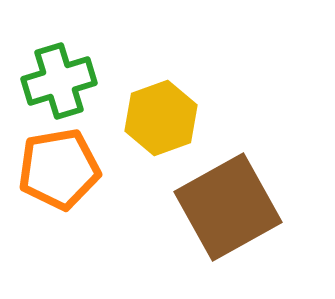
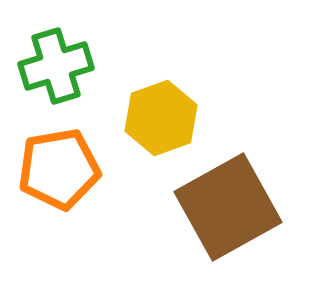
green cross: moved 3 px left, 15 px up
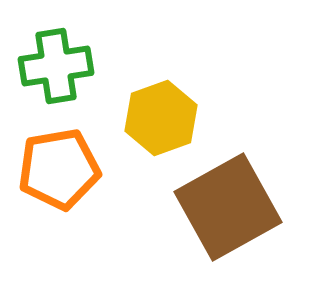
green cross: rotated 8 degrees clockwise
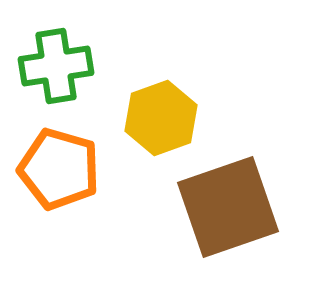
orange pentagon: rotated 26 degrees clockwise
brown square: rotated 10 degrees clockwise
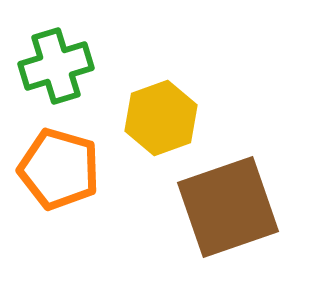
green cross: rotated 8 degrees counterclockwise
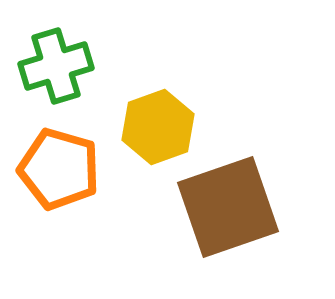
yellow hexagon: moved 3 px left, 9 px down
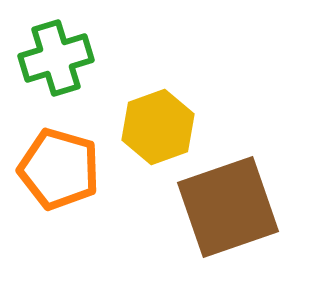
green cross: moved 8 px up
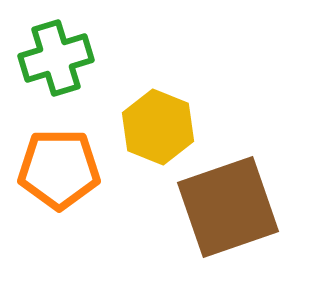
yellow hexagon: rotated 18 degrees counterclockwise
orange pentagon: rotated 16 degrees counterclockwise
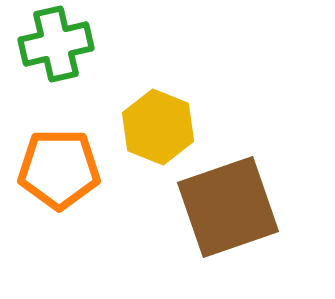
green cross: moved 14 px up; rotated 4 degrees clockwise
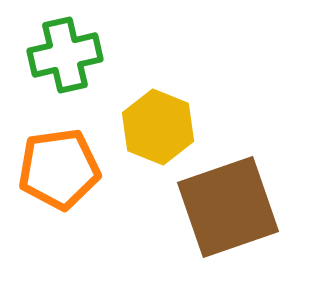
green cross: moved 9 px right, 11 px down
orange pentagon: rotated 8 degrees counterclockwise
